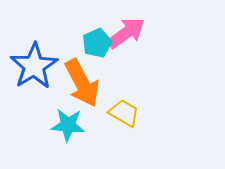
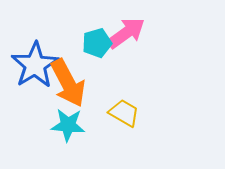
cyan pentagon: rotated 8 degrees clockwise
blue star: moved 1 px right, 1 px up
orange arrow: moved 14 px left
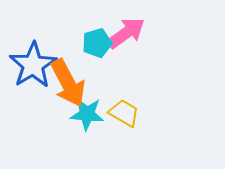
blue star: moved 2 px left
cyan star: moved 19 px right, 11 px up
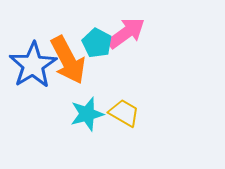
cyan pentagon: rotated 28 degrees counterclockwise
orange arrow: moved 23 px up
cyan star: rotated 20 degrees counterclockwise
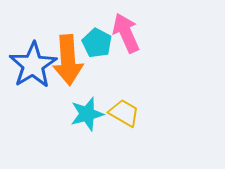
pink arrow: rotated 78 degrees counterclockwise
orange arrow: rotated 24 degrees clockwise
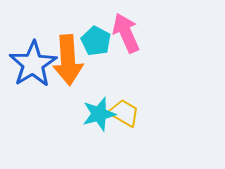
cyan pentagon: moved 1 px left, 2 px up
blue star: moved 1 px up
cyan star: moved 12 px right
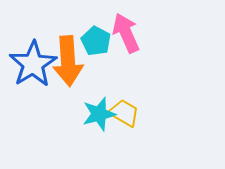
orange arrow: moved 1 px down
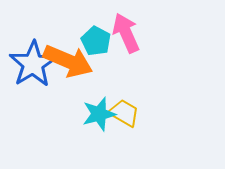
orange arrow: rotated 63 degrees counterclockwise
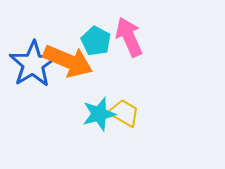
pink arrow: moved 3 px right, 4 px down
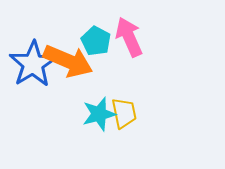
yellow trapezoid: rotated 48 degrees clockwise
